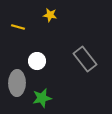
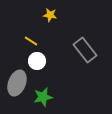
yellow line: moved 13 px right, 14 px down; rotated 16 degrees clockwise
gray rectangle: moved 9 px up
gray ellipse: rotated 20 degrees clockwise
green star: moved 1 px right, 1 px up
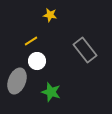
yellow line: rotated 64 degrees counterclockwise
gray ellipse: moved 2 px up
green star: moved 8 px right, 5 px up; rotated 30 degrees clockwise
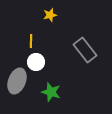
yellow star: rotated 24 degrees counterclockwise
yellow line: rotated 56 degrees counterclockwise
white circle: moved 1 px left, 1 px down
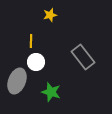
gray rectangle: moved 2 px left, 7 px down
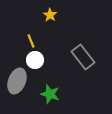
yellow star: rotated 24 degrees counterclockwise
yellow line: rotated 24 degrees counterclockwise
white circle: moved 1 px left, 2 px up
green star: moved 1 px left, 2 px down
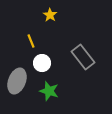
white circle: moved 7 px right, 3 px down
green star: moved 1 px left, 3 px up
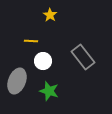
yellow line: rotated 64 degrees counterclockwise
white circle: moved 1 px right, 2 px up
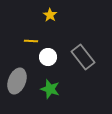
white circle: moved 5 px right, 4 px up
green star: moved 1 px right, 2 px up
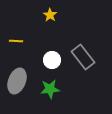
yellow line: moved 15 px left
white circle: moved 4 px right, 3 px down
green star: rotated 24 degrees counterclockwise
